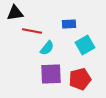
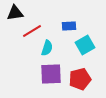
blue rectangle: moved 2 px down
red line: rotated 42 degrees counterclockwise
cyan semicircle: rotated 21 degrees counterclockwise
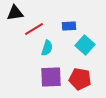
red line: moved 2 px right, 2 px up
cyan square: rotated 18 degrees counterclockwise
purple square: moved 3 px down
red pentagon: rotated 25 degrees clockwise
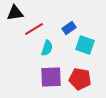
blue rectangle: moved 2 px down; rotated 32 degrees counterclockwise
cyan square: rotated 24 degrees counterclockwise
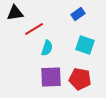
blue rectangle: moved 9 px right, 14 px up
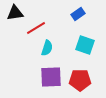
red line: moved 2 px right, 1 px up
red pentagon: moved 1 px down; rotated 10 degrees counterclockwise
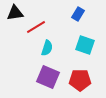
blue rectangle: rotated 24 degrees counterclockwise
red line: moved 1 px up
purple square: moved 3 px left; rotated 25 degrees clockwise
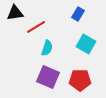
cyan square: moved 1 px right, 1 px up; rotated 12 degrees clockwise
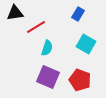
red pentagon: rotated 20 degrees clockwise
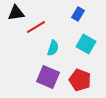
black triangle: moved 1 px right
cyan semicircle: moved 6 px right
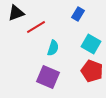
black triangle: rotated 12 degrees counterclockwise
cyan square: moved 5 px right
red pentagon: moved 12 px right, 9 px up
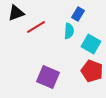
cyan semicircle: moved 16 px right, 17 px up; rotated 14 degrees counterclockwise
